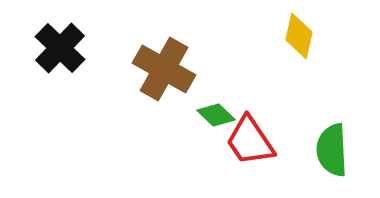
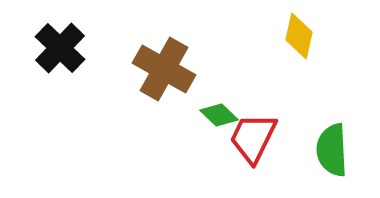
green diamond: moved 3 px right
red trapezoid: moved 3 px right, 3 px up; rotated 60 degrees clockwise
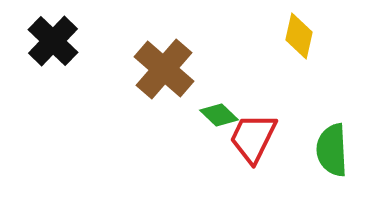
black cross: moved 7 px left, 7 px up
brown cross: rotated 12 degrees clockwise
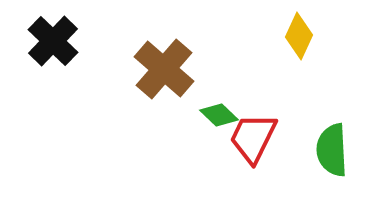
yellow diamond: rotated 12 degrees clockwise
